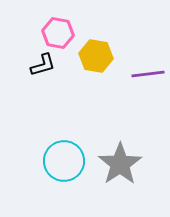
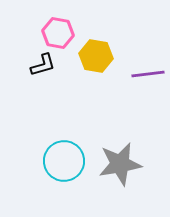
gray star: rotated 24 degrees clockwise
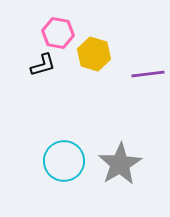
yellow hexagon: moved 2 px left, 2 px up; rotated 8 degrees clockwise
gray star: rotated 21 degrees counterclockwise
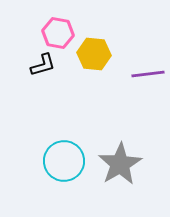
yellow hexagon: rotated 12 degrees counterclockwise
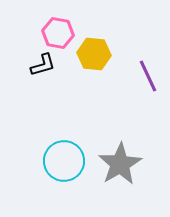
purple line: moved 2 px down; rotated 72 degrees clockwise
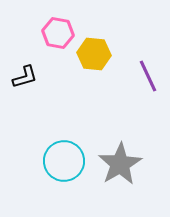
black L-shape: moved 18 px left, 12 px down
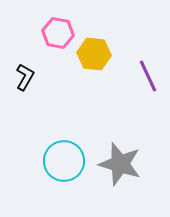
black L-shape: rotated 44 degrees counterclockwise
gray star: rotated 24 degrees counterclockwise
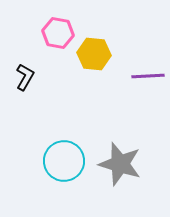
purple line: rotated 68 degrees counterclockwise
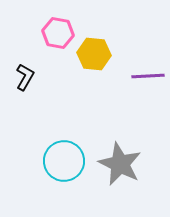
gray star: rotated 9 degrees clockwise
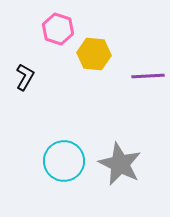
pink hexagon: moved 4 px up; rotated 8 degrees clockwise
